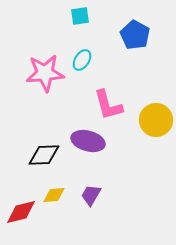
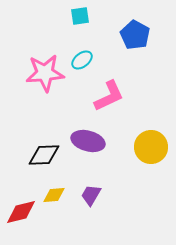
cyan ellipse: rotated 20 degrees clockwise
pink L-shape: moved 1 px right, 9 px up; rotated 100 degrees counterclockwise
yellow circle: moved 5 px left, 27 px down
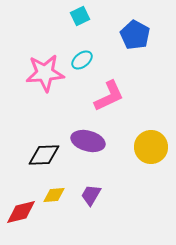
cyan square: rotated 18 degrees counterclockwise
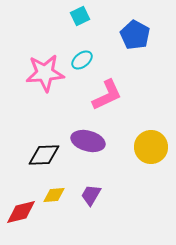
pink L-shape: moved 2 px left, 1 px up
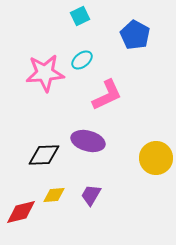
yellow circle: moved 5 px right, 11 px down
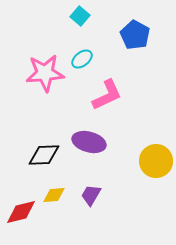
cyan square: rotated 24 degrees counterclockwise
cyan ellipse: moved 1 px up
purple ellipse: moved 1 px right, 1 px down
yellow circle: moved 3 px down
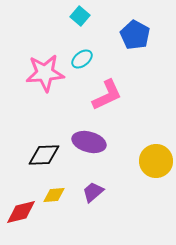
purple trapezoid: moved 2 px right, 3 px up; rotated 20 degrees clockwise
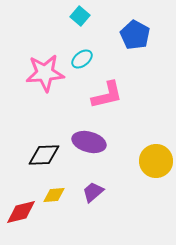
pink L-shape: rotated 12 degrees clockwise
